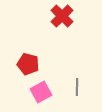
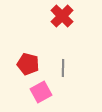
gray line: moved 14 px left, 19 px up
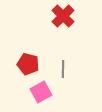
red cross: moved 1 px right
gray line: moved 1 px down
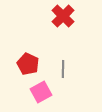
red pentagon: rotated 10 degrees clockwise
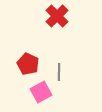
red cross: moved 6 px left
gray line: moved 4 px left, 3 px down
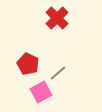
red cross: moved 2 px down
gray line: moved 1 px left, 1 px down; rotated 48 degrees clockwise
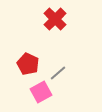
red cross: moved 2 px left, 1 px down
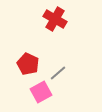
red cross: rotated 15 degrees counterclockwise
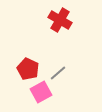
red cross: moved 5 px right, 1 px down
red pentagon: moved 5 px down
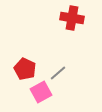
red cross: moved 12 px right, 2 px up; rotated 20 degrees counterclockwise
red pentagon: moved 3 px left
